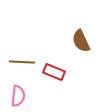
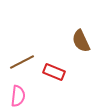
brown line: rotated 30 degrees counterclockwise
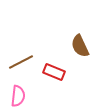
brown semicircle: moved 1 px left, 5 px down
brown line: moved 1 px left
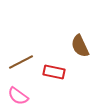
red rectangle: rotated 10 degrees counterclockwise
pink semicircle: rotated 120 degrees clockwise
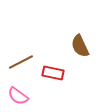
red rectangle: moved 1 px left, 1 px down
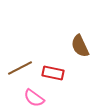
brown line: moved 1 px left, 6 px down
pink semicircle: moved 16 px right, 2 px down
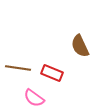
brown line: moved 2 px left; rotated 35 degrees clockwise
red rectangle: moved 1 px left; rotated 10 degrees clockwise
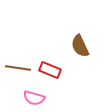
red rectangle: moved 2 px left, 3 px up
pink semicircle: rotated 20 degrees counterclockwise
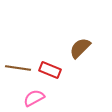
brown semicircle: moved 2 px down; rotated 70 degrees clockwise
pink semicircle: rotated 135 degrees clockwise
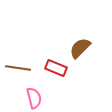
red rectangle: moved 6 px right, 2 px up
pink semicircle: rotated 105 degrees clockwise
